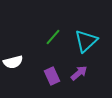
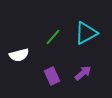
cyan triangle: moved 8 px up; rotated 15 degrees clockwise
white semicircle: moved 6 px right, 7 px up
purple arrow: moved 4 px right
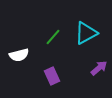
purple arrow: moved 16 px right, 5 px up
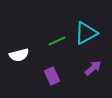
green line: moved 4 px right, 4 px down; rotated 24 degrees clockwise
purple arrow: moved 6 px left
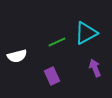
green line: moved 1 px down
white semicircle: moved 2 px left, 1 px down
purple arrow: moved 2 px right; rotated 72 degrees counterclockwise
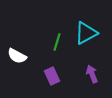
green line: rotated 48 degrees counterclockwise
white semicircle: rotated 42 degrees clockwise
purple arrow: moved 3 px left, 6 px down
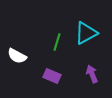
purple rectangle: rotated 42 degrees counterclockwise
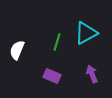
white semicircle: moved 6 px up; rotated 84 degrees clockwise
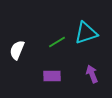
cyan triangle: rotated 10 degrees clockwise
green line: rotated 42 degrees clockwise
purple rectangle: rotated 24 degrees counterclockwise
